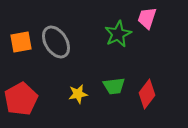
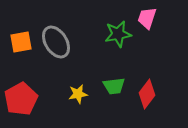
green star: rotated 16 degrees clockwise
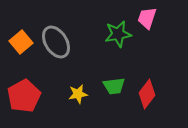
orange square: rotated 30 degrees counterclockwise
red pentagon: moved 3 px right, 3 px up
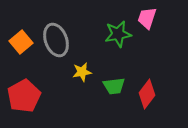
gray ellipse: moved 2 px up; rotated 12 degrees clockwise
yellow star: moved 4 px right, 22 px up
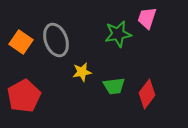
orange square: rotated 15 degrees counterclockwise
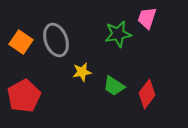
green trapezoid: rotated 40 degrees clockwise
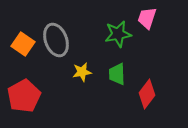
orange square: moved 2 px right, 2 px down
green trapezoid: moved 3 px right, 12 px up; rotated 55 degrees clockwise
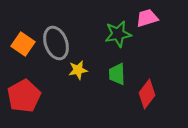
pink trapezoid: rotated 55 degrees clockwise
gray ellipse: moved 3 px down
yellow star: moved 4 px left, 2 px up
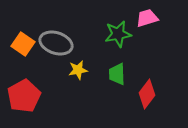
gray ellipse: rotated 52 degrees counterclockwise
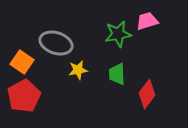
pink trapezoid: moved 3 px down
orange square: moved 1 px left, 18 px down
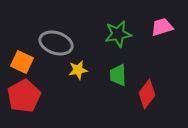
pink trapezoid: moved 15 px right, 6 px down
orange square: rotated 10 degrees counterclockwise
green trapezoid: moved 1 px right, 1 px down
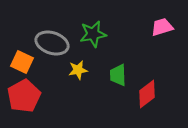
green star: moved 25 px left
gray ellipse: moved 4 px left
red diamond: rotated 16 degrees clockwise
